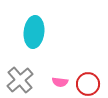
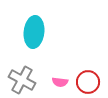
gray cross: moved 2 px right; rotated 20 degrees counterclockwise
red circle: moved 2 px up
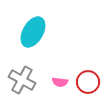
cyan ellipse: moved 1 px left; rotated 24 degrees clockwise
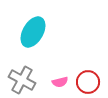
pink semicircle: rotated 21 degrees counterclockwise
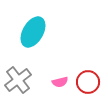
gray cross: moved 4 px left; rotated 24 degrees clockwise
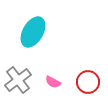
pink semicircle: moved 7 px left; rotated 42 degrees clockwise
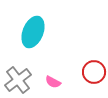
cyan ellipse: rotated 8 degrees counterclockwise
red circle: moved 6 px right, 10 px up
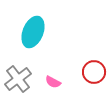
gray cross: moved 1 px up
